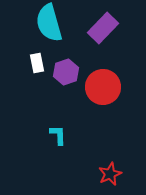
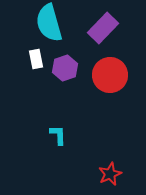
white rectangle: moved 1 px left, 4 px up
purple hexagon: moved 1 px left, 4 px up
red circle: moved 7 px right, 12 px up
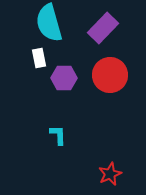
white rectangle: moved 3 px right, 1 px up
purple hexagon: moved 1 px left, 10 px down; rotated 20 degrees clockwise
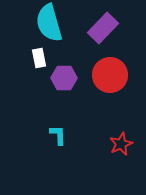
red star: moved 11 px right, 30 px up
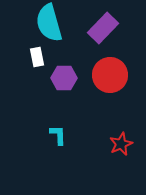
white rectangle: moved 2 px left, 1 px up
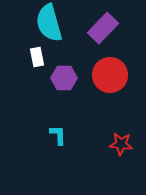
red star: rotated 30 degrees clockwise
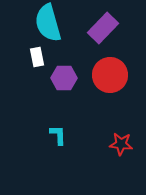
cyan semicircle: moved 1 px left
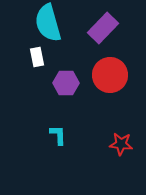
purple hexagon: moved 2 px right, 5 px down
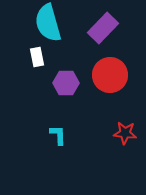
red star: moved 4 px right, 11 px up
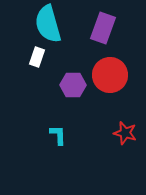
cyan semicircle: moved 1 px down
purple rectangle: rotated 24 degrees counterclockwise
white rectangle: rotated 30 degrees clockwise
purple hexagon: moved 7 px right, 2 px down
red star: rotated 10 degrees clockwise
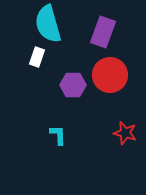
purple rectangle: moved 4 px down
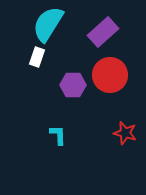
cyan semicircle: rotated 48 degrees clockwise
purple rectangle: rotated 28 degrees clockwise
